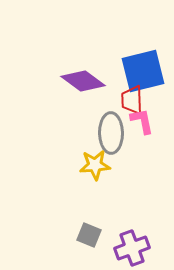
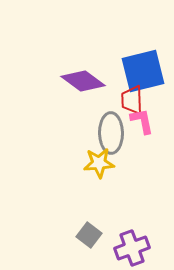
yellow star: moved 4 px right, 2 px up
gray square: rotated 15 degrees clockwise
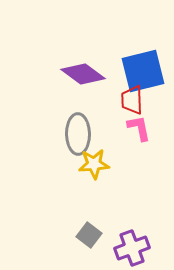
purple diamond: moved 7 px up
pink L-shape: moved 3 px left, 7 px down
gray ellipse: moved 33 px left, 1 px down
yellow star: moved 5 px left, 1 px down
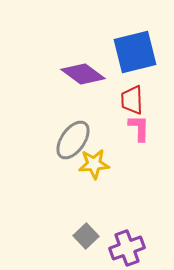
blue square: moved 8 px left, 19 px up
pink L-shape: rotated 12 degrees clockwise
gray ellipse: moved 5 px left, 6 px down; rotated 36 degrees clockwise
gray square: moved 3 px left, 1 px down; rotated 10 degrees clockwise
purple cross: moved 5 px left
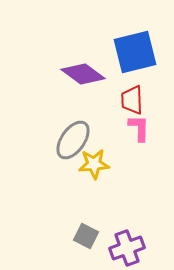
gray square: rotated 20 degrees counterclockwise
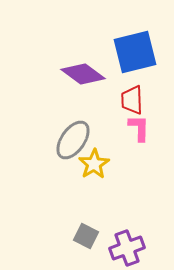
yellow star: rotated 28 degrees counterclockwise
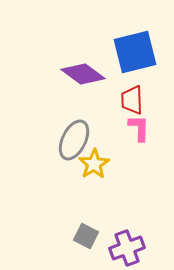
gray ellipse: moved 1 px right; rotated 9 degrees counterclockwise
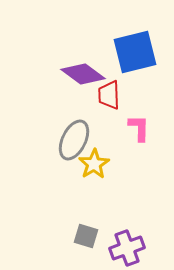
red trapezoid: moved 23 px left, 5 px up
gray square: rotated 10 degrees counterclockwise
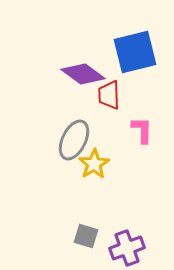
pink L-shape: moved 3 px right, 2 px down
